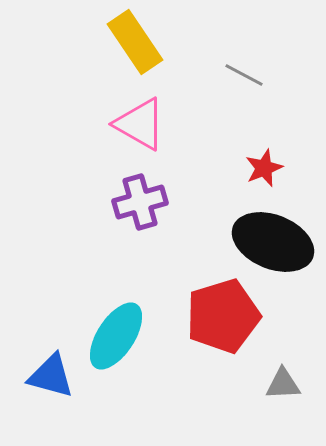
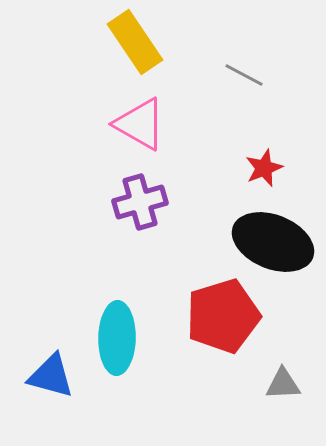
cyan ellipse: moved 1 px right, 2 px down; rotated 32 degrees counterclockwise
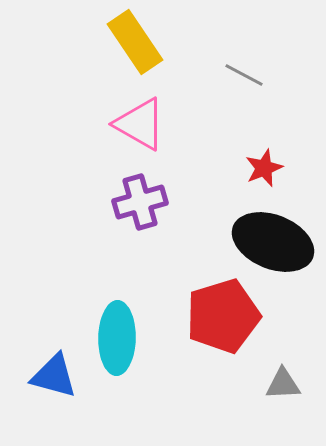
blue triangle: moved 3 px right
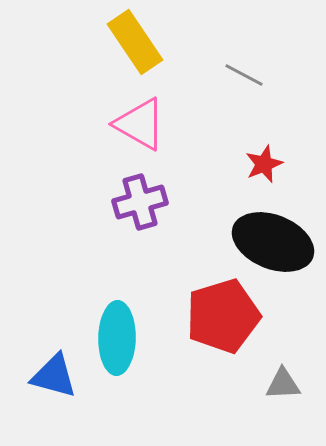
red star: moved 4 px up
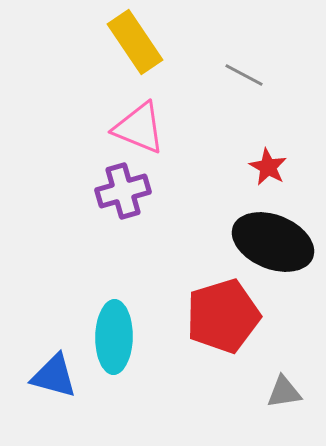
pink triangle: moved 1 px left, 4 px down; rotated 8 degrees counterclockwise
red star: moved 4 px right, 3 px down; rotated 21 degrees counterclockwise
purple cross: moved 17 px left, 11 px up
cyan ellipse: moved 3 px left, 1 px up
gray triangle: moved 1 px right, 8 px down; rotated 6 degrees counterclockwise
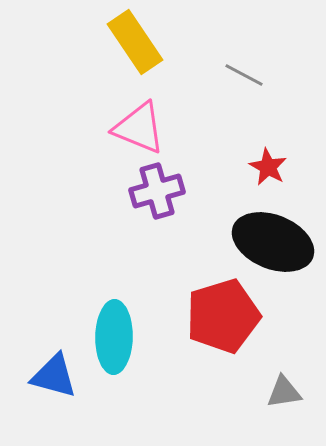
purple cross: moved 34 px right
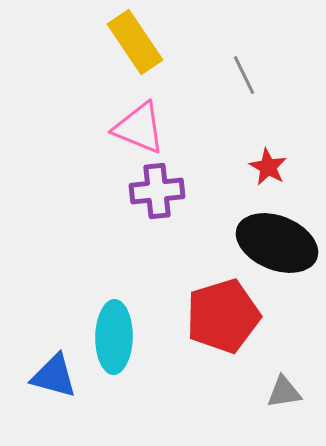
gray line: rotated 36 degrees clockwise
purple cross: rotated 10 degrees clockwise
black ellipse: moved 4 px right, 1 px down
